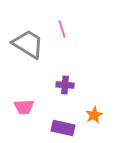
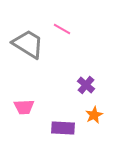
pink line: rotated 42 degrees counterclockwise
purple cross: moved 21 px right; rotated 36 degrees clockwise
purple rectangle: rotated 10 degrees counterclockwise
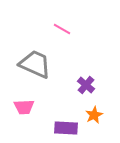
gray trapezoid: moved 7 px right, 20 px down; rotated 8 degrees counterclockwise
purple rectangle: moved 3 px right
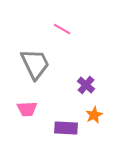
gray trapezoid: rotated 40 degrees clockwise
pink trapezoid: moved 3 px right, 2 px down
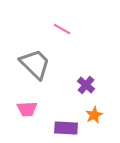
gray trapezoid: rotated 20 degrees counterclockwise
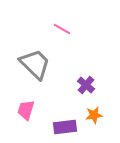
pink trapezoid: moved 1 px left, 1 px down; rotated 110 degrees clockwise
orange star: rotated 18 degrees clockwise
purple rectangle: moved 1 px left, 1 px up; rotated 10 degrees counterclockwise
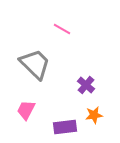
pink trapezoid: rotated 10 degrees clockwise
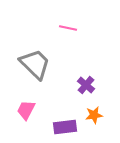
pink line: moved 6 px right, 1 px up; rotated 18 degrees counterclockwise
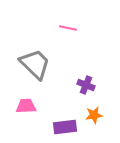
purple cross: rotated 18 degrees counterclockwise
pink trapezoid: moved 4 px up; rotated 60 degrees clockwise
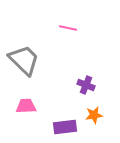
gray trapezoid: moved 11 px left, 4 px up
